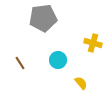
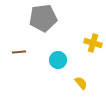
brown line: moved 1 px left, 11 px up; rotated 64 degrees counterclockwise
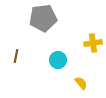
yellow cross: rotated 24 degrees counterclockwise
brown line: moved 3 px left, 4 px down; rotated 72 degrees counterclockwise
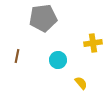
brown line: moved 1 px right
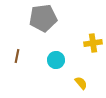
cyan circle: moved 2 px left
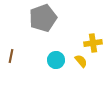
gray pentagon: rotated 12 degrees counterclockwise
brown line: moved 6 px left
yellow semicircle: moved 22 px up
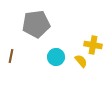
gray pentagon: moved 7 px left, 6 px down; rotated 12 degrees clockwise
yellow cross: moved 2 px down; rotated 18 degrees clockwise
cyan circle: moved 3 px up
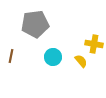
gray pentagon: moved 1 px left
yellow cross: moved 1 px right, 1 px up
cyan circle: moved 3 px left
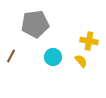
yellow cross: moved 5 px left, 3 px up
brown line: rotated 16 degrees clockwise
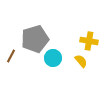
gray pentagon: moved 15 px down; rotated 8 degrees counterclockwise
cyan circle: moved 1 px down
